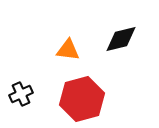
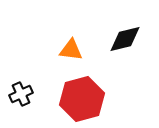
black diamond: moved 4 px right
orange triangle: moved 3 px right
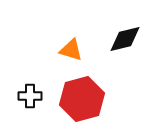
orange triangle: rotated 10 degrees clockwise
black cross: moved 9 px right, 2 px down; rotated 25 degrees clockwise
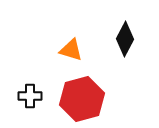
black diamond: rotated 48 degrees counterclockwise
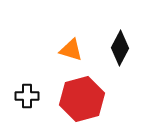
black diamond: moved 5 px left, 9 px down
black cross: moved 3 px left
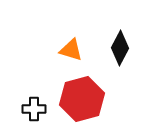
black cross: moved 7 px right, 13 px down
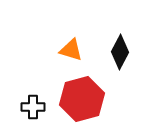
black diamond: moved 4 px down
black cross: moved 1 px left, 2 px up
